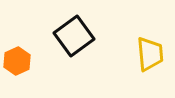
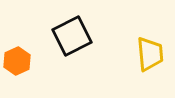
black square: moved 2 px left; rotated 9 degrees clockwise
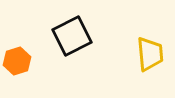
orange hexagon: rotated 8 degrees clockwise
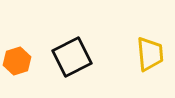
black square: moved 21 px down
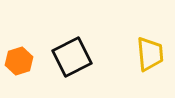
orange hexagon: moved 2 px right
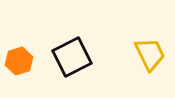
yellow trapezoid: rotated 21 degrees counterclockwise
